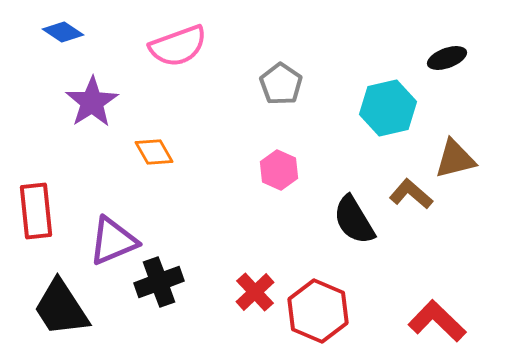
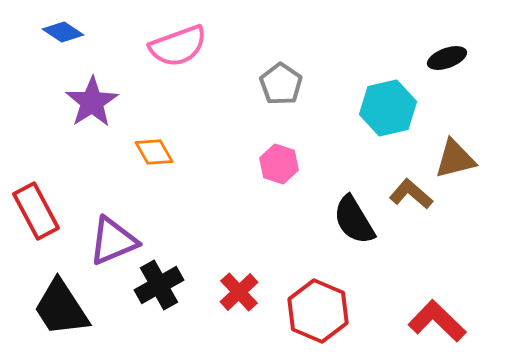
pink hexagon: moved 6 px up; rotated 6 degrees counterclockwise
red rectangle: rotated 22 degrees counterclockwise
black cross: moved 3 px down; rotated 9 degrees counterclockwise
red cross: moved 16 px left
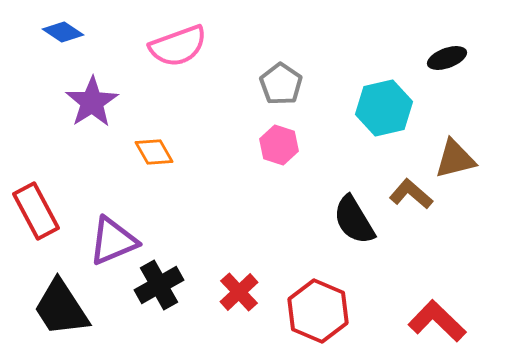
cyan hexagon: moved 4 px left
pink hexagon: moved 19 px up
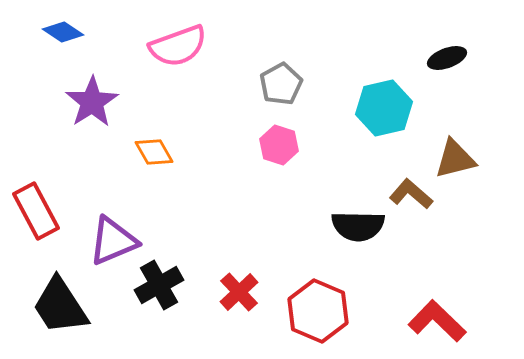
gray pentagon: rotated 9 degrees clockwise
black semicircle: moved 4 px right, 6 px down; rotated 58 degrees counterclockwise
black trapezoid: moved 1 px left, 2 px up
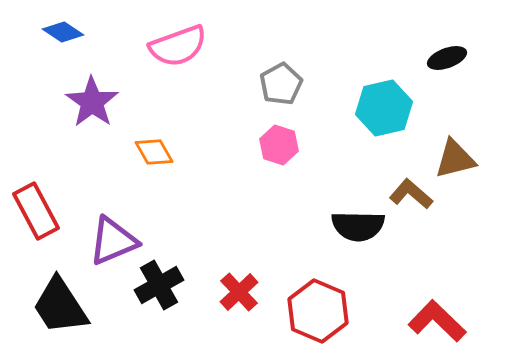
purple star: rotated 4 degrees counterclockwise
